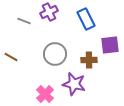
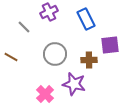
gray line: moved 6 px down; rotated 24 degrees clockwise
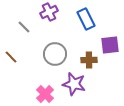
brown line: rotated 16 degrees clockwise
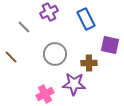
purple square: rotated 18 degrees clockwise
brown cross: moved 3 px down
purple star: rotated 10 degrees counterclockwise
pink cross: rotated 18 degrees clockwise
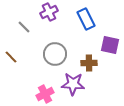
purple star: moved 1 px left
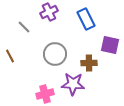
brown line: moved 1 px left, 1 px up; rotated 16 degrees clockwise
pink cross: rotated 12 degrees clockwise
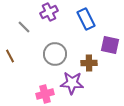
purple star: moved 1 px left, 1 px up
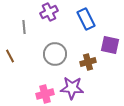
gray line: rotated 40 degrees clockwise
brown cross: moved 1 px left, 1 px up; rotated 14 degrees counterclockwise
purple star: moved 5 px down
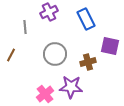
gray line: moved 1 px right
purple square: moved 1 px down
brown line: moved 1 px right, 1 px up; rotated 56 degrees clockwise
purple star: moved 1 px left, 1 px up
pink cross: rotated 24 degrees counterclockwise
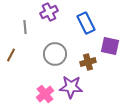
blue rectangle: moved 4 px down
